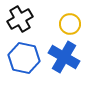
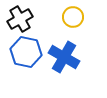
yellow circle: moved 3 px right, 7 px up
blue hexagon: moved 2 px right, 6 px up
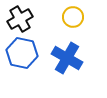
blue hexagon: moved 4 px left, 1 px down
blue cross: moved 3 px right, 1 px down
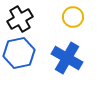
blue hexagon: moved 3 px left; rotated 24 degrees counterclockwise
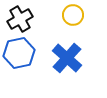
yellow circle: moved 2 px up
blue cross: rotated 12 degrees clockwise
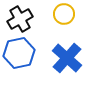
yellow circle: moved 9 px left, 1 px up
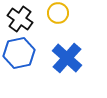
yellow circle: moved 6 px left, 1 px up
black cross: rotated 25 degrees counterclockwise
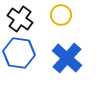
yellow circle: moved 3 px right, 2 px down
blue hexagon: rotated 20 degrees clockwise
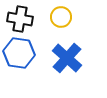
yellow circle: moved 2 px down
black cross: rotated 25 degrees counterclockwise
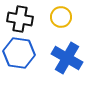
blue cross: rotated 12 degrees counterclockwise
